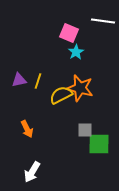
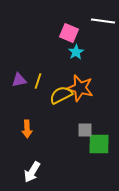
orange arrow: rotated 24 degrees clockwise
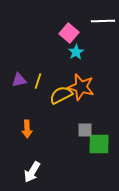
white line: rotated 10 degrees counterclockwise
pink square: rotated 18 degrees clockwise
orange star: moved 1 px right, 1 px up
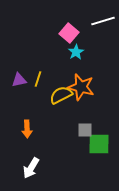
white line: rotated 15 degrees counterclockwise
yellow line: moved 2 px up
white arrow: moved 1 px left, 4 px up
